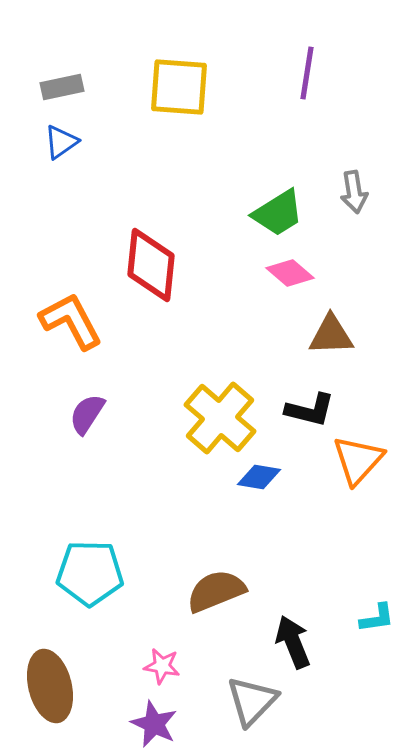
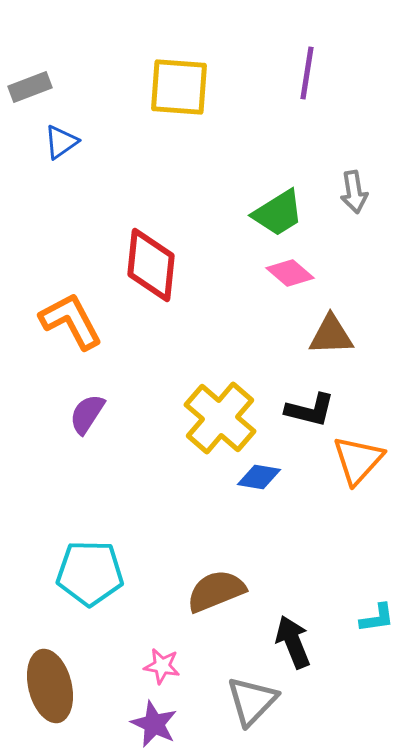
gray rectangle: moved 32 px left; rotated 9 degrees counterclockwise
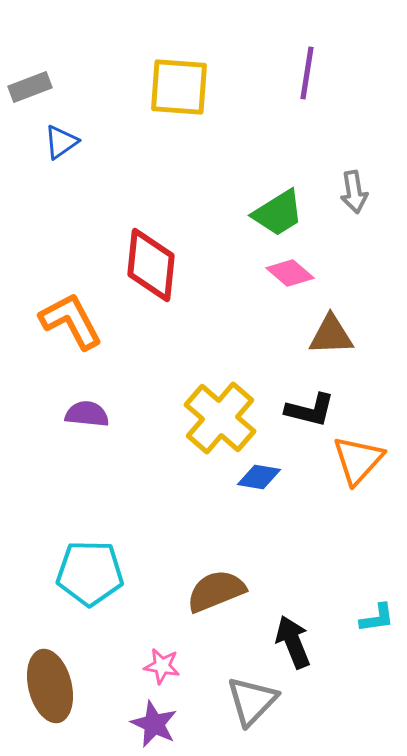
purple semicircle: rotated 63 degrees clockwise
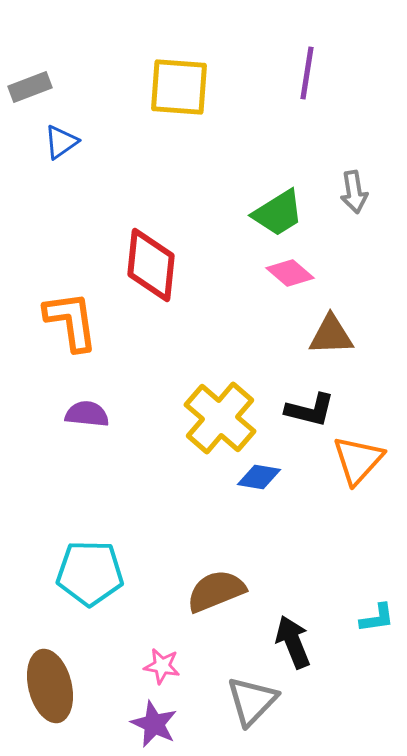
orange L-shape: rotated 20 degrees clockwise
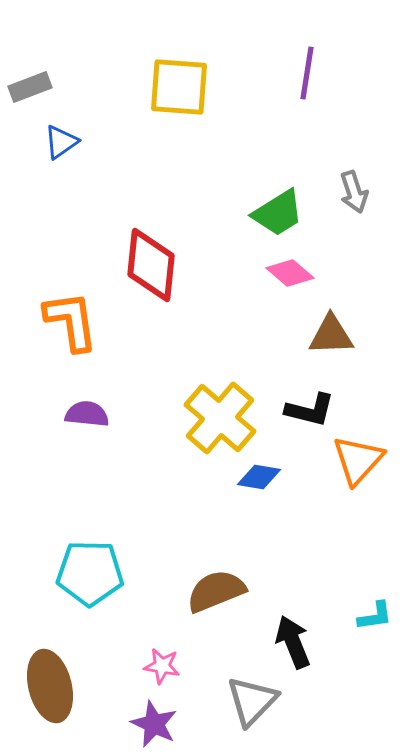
gray arrow: rotated 9 degrees counterclockwise
cyan L-shape: moved 2 px left, 2 px up
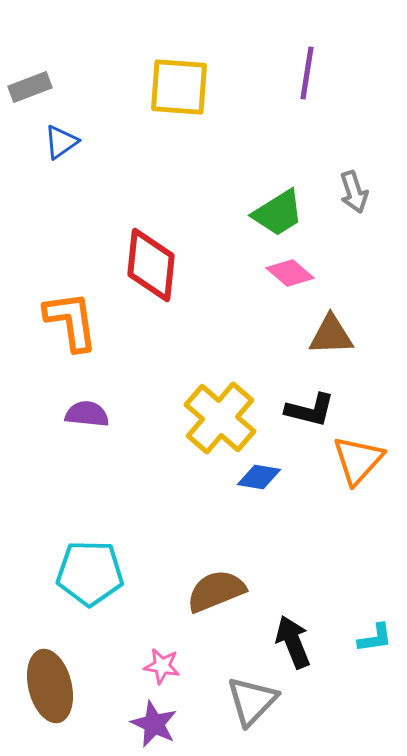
cyan L-shape: moved 22 px down
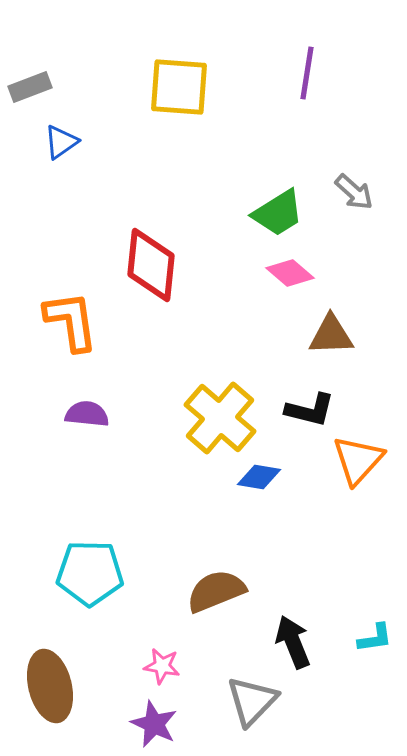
gray arrow: rotated 30 degrees counterclockwise
